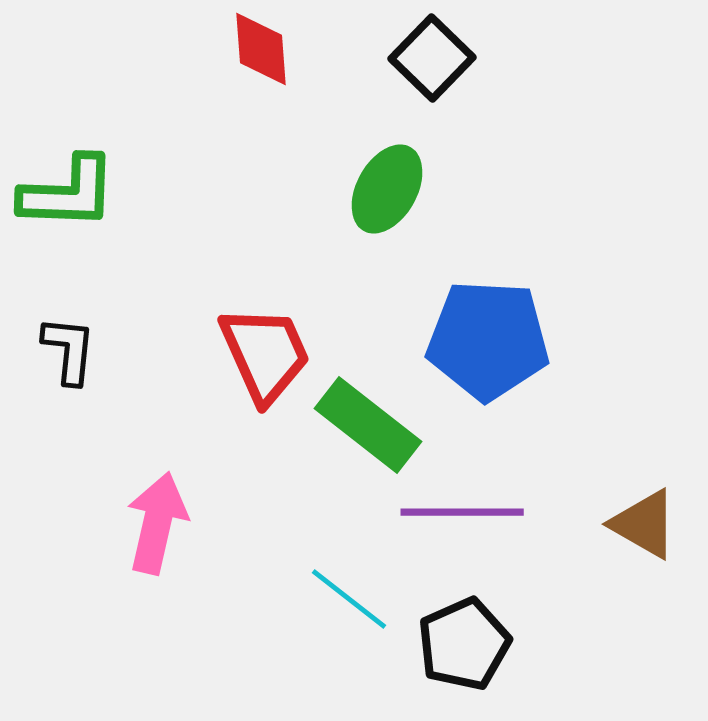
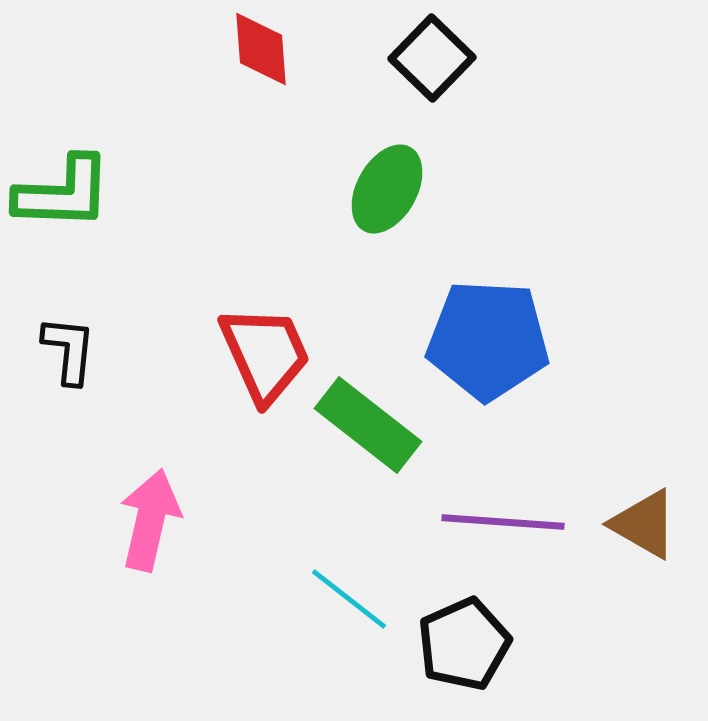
green L-shape: moved 5 px left
purple line: moved 41 px right, 10 px down; rotated 4 degrees clockwise
pink arrow: moved 7 px left, 3 px up
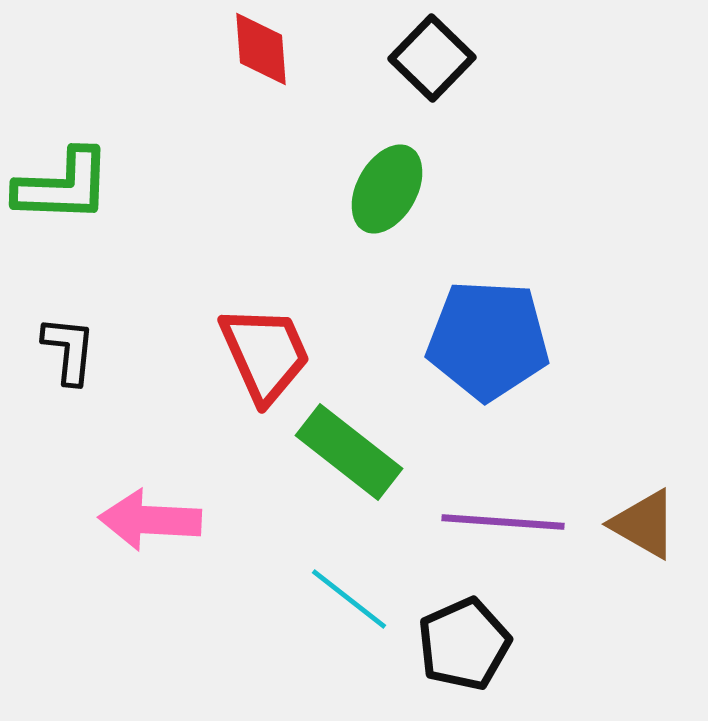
green L-shape: moved 7 px up
green rectangle: moved 19 px left, 27 px down
pink arrow: rotated 100 degrees counterclockwise
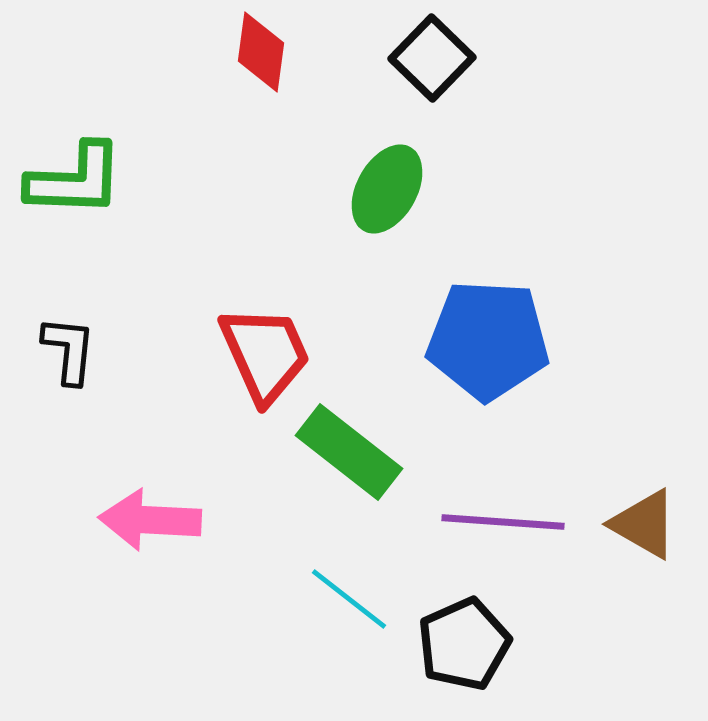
red diamond: moved 3 px down; rotated 12 degrees clockwise
green L-shape: moved 12 px right, 6 px up
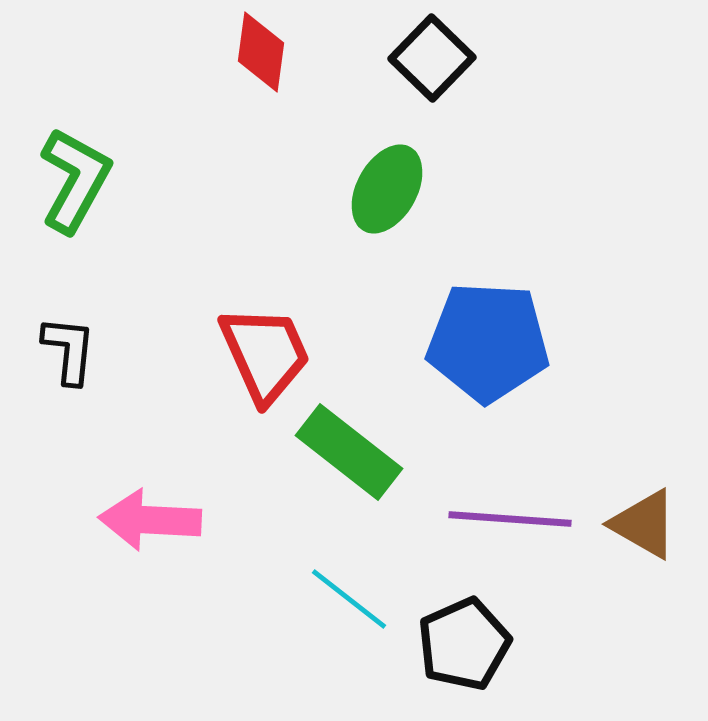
green L-shape: rotated 63 degrees counterclockwise
blue pentagon: moved 2 px down
purple line: moved 7 px right, 3 px up
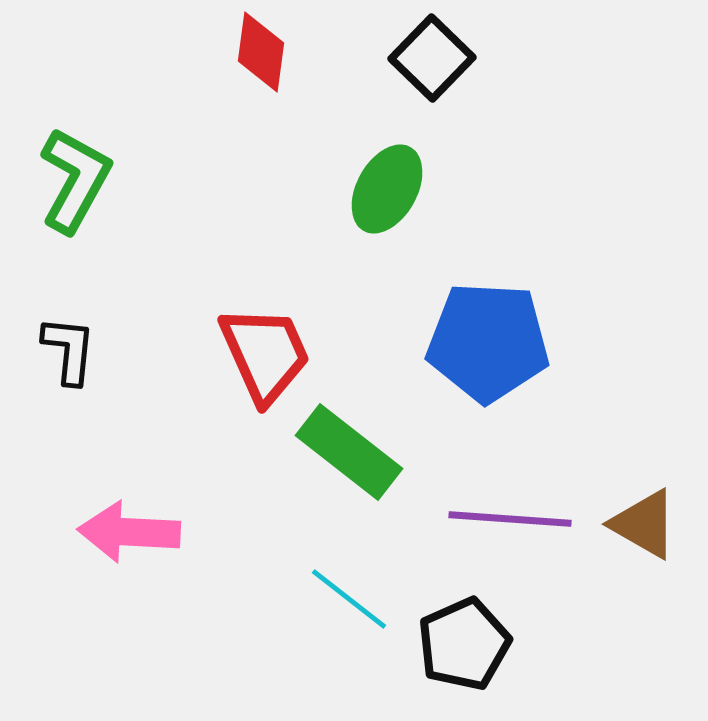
pink arrow: moved 21 px left, 12 px down
